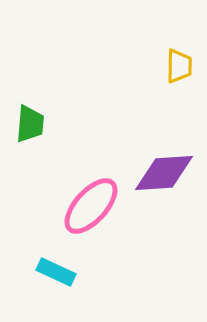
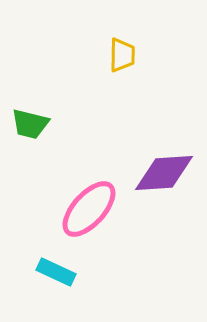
yellow trapezoid: moved 57 px left, 11 px up
green trapezoid: rotated 99 degrees clockwise
pink ellipse: moved 2 px left, 3 px down
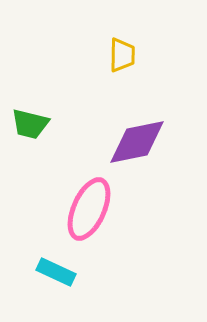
purple diamond: moved 27 px left, 31 px up; rotated 8 degrees counterclockwise
pink ellipse: rotated 18 degrees counterclockwise
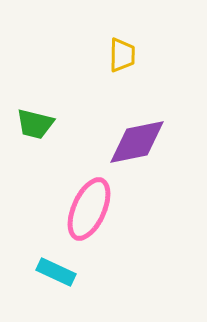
green trapezoid: moved 5 px right
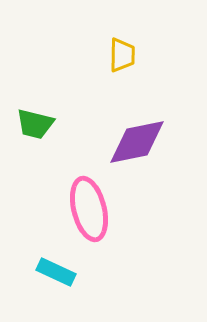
pink ellipse: rotated 38 degrees counterclockwise
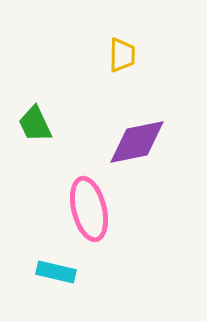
green trapezoid: rotated 51 degrees clockwise
cyan rectangle: rotated 12 degrees counterclockwise
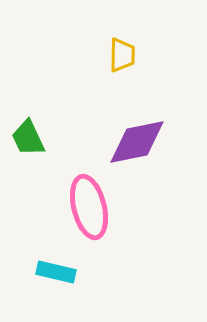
green trapezoid: moved 7 px left, 14 px down
pink ellipse: moved 2 px up
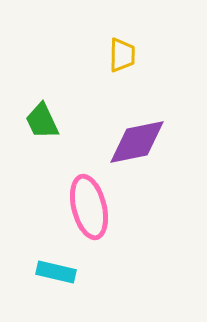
green trapezoid: moved 14 px right, 17 px up
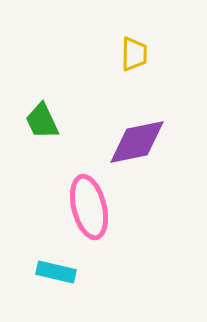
yellow trapezoid: moved 12 px right, 1 px up
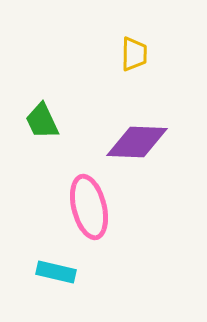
purple diamond: rotated 14 degrees clockwise
